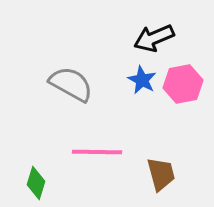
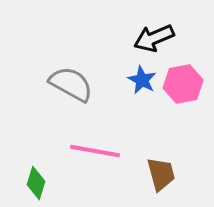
pink line: moved 2 px left, 1 px up; rotated 9 degrees clockwise
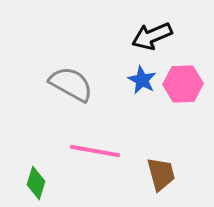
black arrow: moved 2 px left, 2 px up
pink hexagon: rotated 9 degrees clockwise
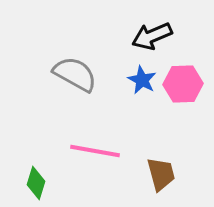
gray semicircle: moved 4 px right, 10 px up
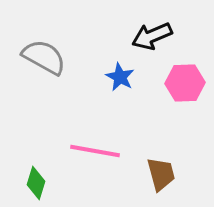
gray semicircle: moved 31 px left, 17 px up
blue star: moved 22 px left, 3 px up
pink hexagon: moved 2 px right, 1 px up
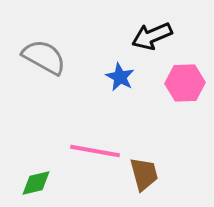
brown trapezoid: moved 17 px left
green diamond: rotated 60 degrees clockwise
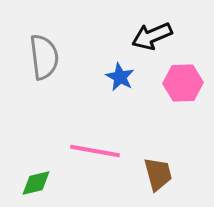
gray semicircle: rotated 54 degrees clockwise
pink hexagon: moved 2 px left
brown trapezoid: moved 14 px right
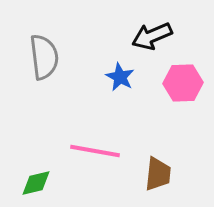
brown trapezoid: rotated 21 degrees clockwise
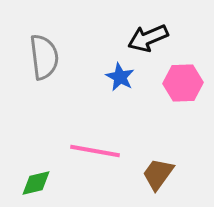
black arrow: moved 4 px left, 2 px down
brown trapezoid: rotated 150 degrees counterclockwise
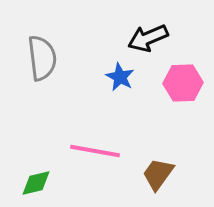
gray semicircle: moved 2 px left, 1 px down
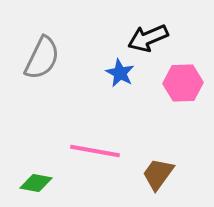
gray semicircle: rotated 33 degrees clockwise
blue star: moved 4 px up
green diamond: rotated 24 degrees clockwise
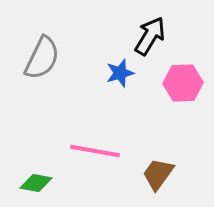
black arrow: moved 2 px right, 2 px up; rotated 144 degrees clockwise
blue star: rotated 28 degrees clockwise
